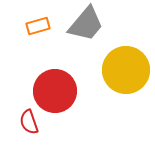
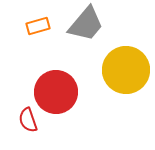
red circle: moved 1 px right, 1 px down
red semicircle: moved 1 px left, 2 px up
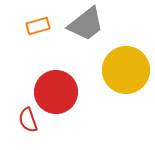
gray trapezoid: rotated 12 degrees clockwise
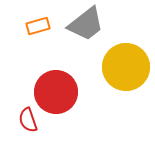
yellow circle: moved 3 px up
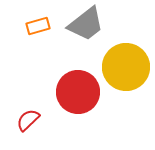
red circle: moved 22 px right
red semicircle: rotated 65 degrees clockwise
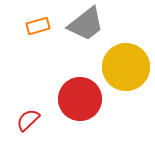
red circle: moved 2 px right, 7 px down
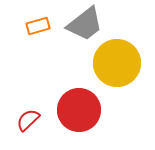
gray trapezoid: moved 1 px left
yellow circle: moved 9 px left, 4 px up
red circle: moved 1 px left, 11 px down
